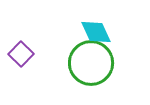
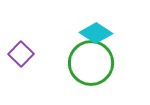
cyan diamond: moved 1 px down; rotated 32 degrees counterclockwise
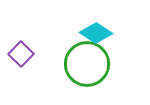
green circle: moved 4 px left, 1 px down
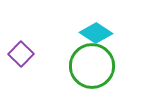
green circle: moved 5 px right, 2 px down
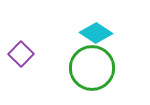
green circle: moved 2 px down
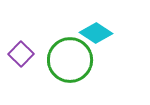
green circle: moved 22 px left, 8 px up
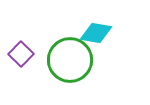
cyan diamond: rotated 24 degrees counterclockwise
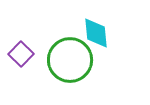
cyan diamond: rotated 76 degrees clockwise
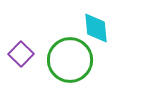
cyan diamond: moved 5 px up
